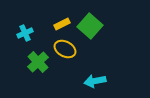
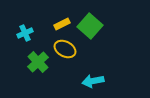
cyan arrow: moved 2 px left
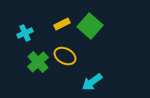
yellow ellipse: moved 7 px down
cyan arrow: moved 1 px left, 1 px down; rotated 25 degrees counterclockwise
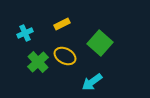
green square: moved 10 px right, 17 px down
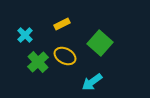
cyan cross: moved 2 px down; rotated 21 degrees counterclockwise
